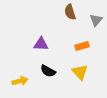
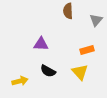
brown semicircle: moved 2 px left, 1 px up; rotated 14 degrees clockwise
orange rectangle: moved 5 px right, 4 px down
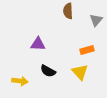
purple triangle: moved 3 px left
yellow arrow: rotated 21 degrees clockwise
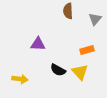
gray triangle: moved 1 px left, 1 px up
black semicircle: moved 10 px right, 1 px up
yellow arrow: moved 2 px up
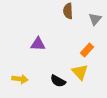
orange rectangle: rotated 32 degrees counterclockwise
black semicircle: moved 11 px down
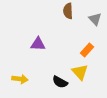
gray triangle: rotated 24 degrees counterclockwise
black semicircle: moved 2 px right, 1 px down
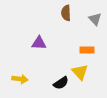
brown semicircle: moved 2 px left, 2 px down
purple triangle: moved 1 px right, 1 px up
orange rectangle: rotated 48 degrees clockwise
black semicircle: moved 1 px right, 1 px down; rotated 63 degrees counterclockwise
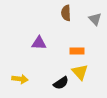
orange rectangle: moved 10 px left, 1 px down
